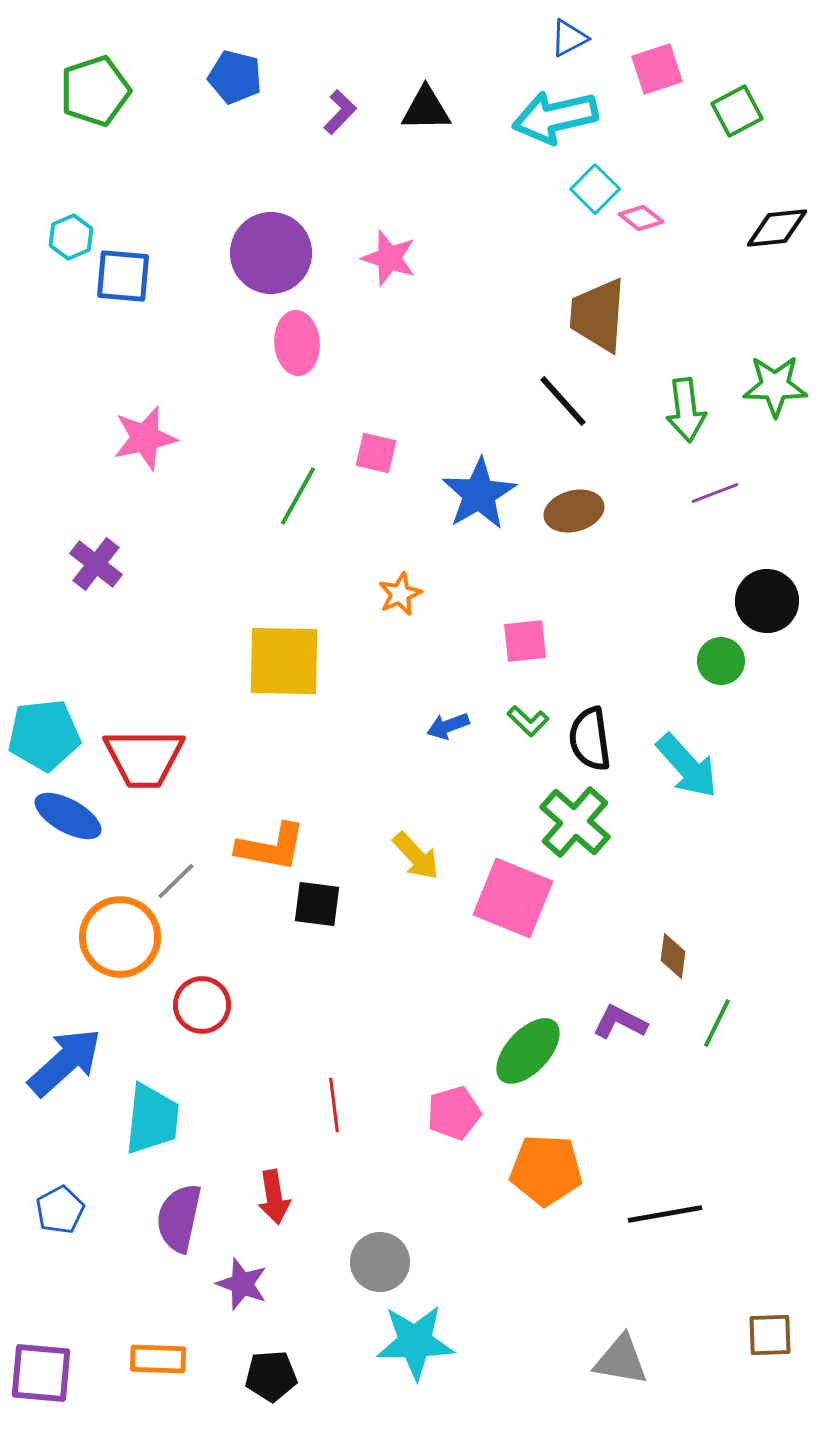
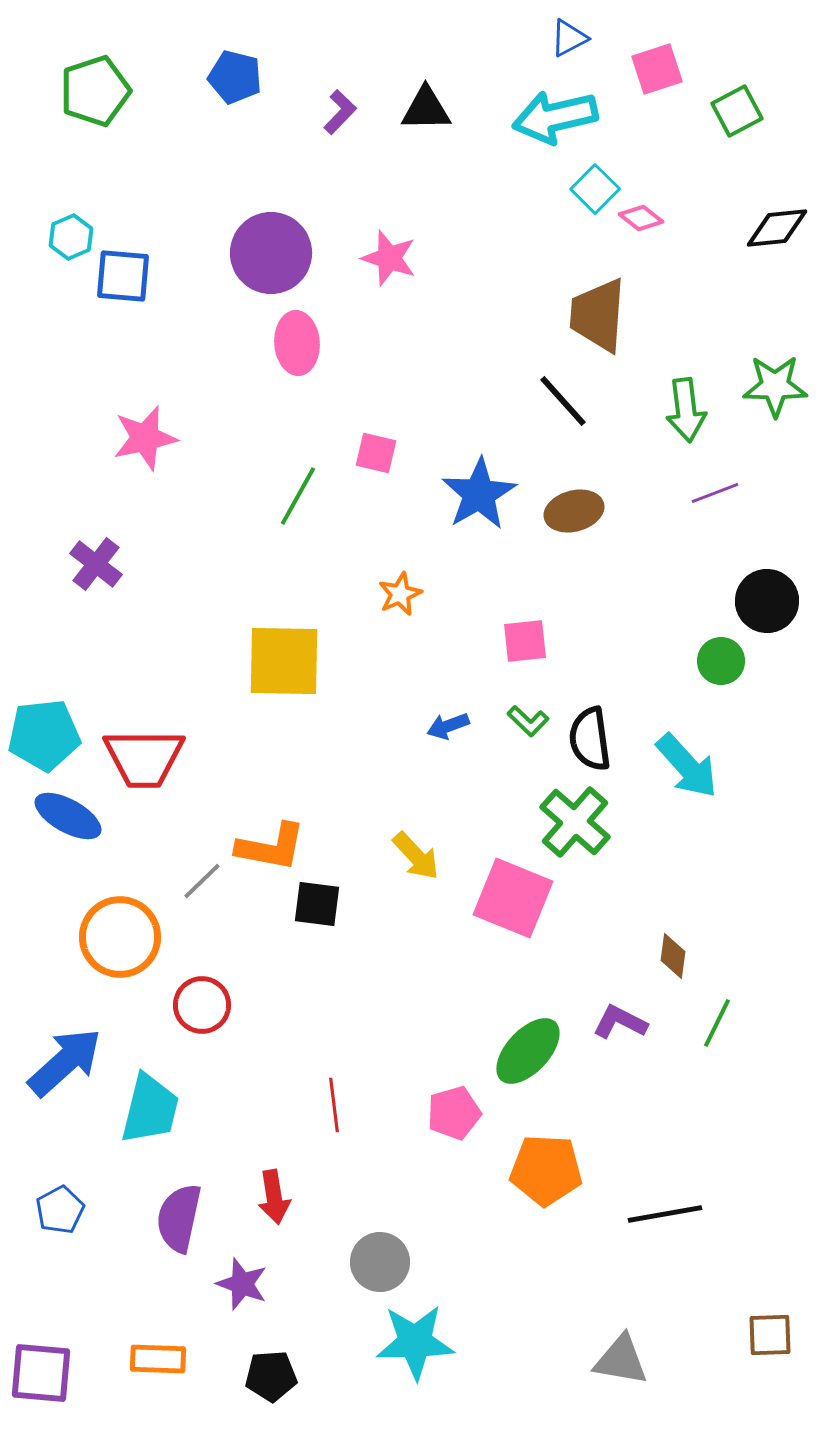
gray line at (176, 881): moved 26 px right
cyan trapezoid at (152, 1119): moved 2 px left, 10 px up; rotated 8 degrees clockwise
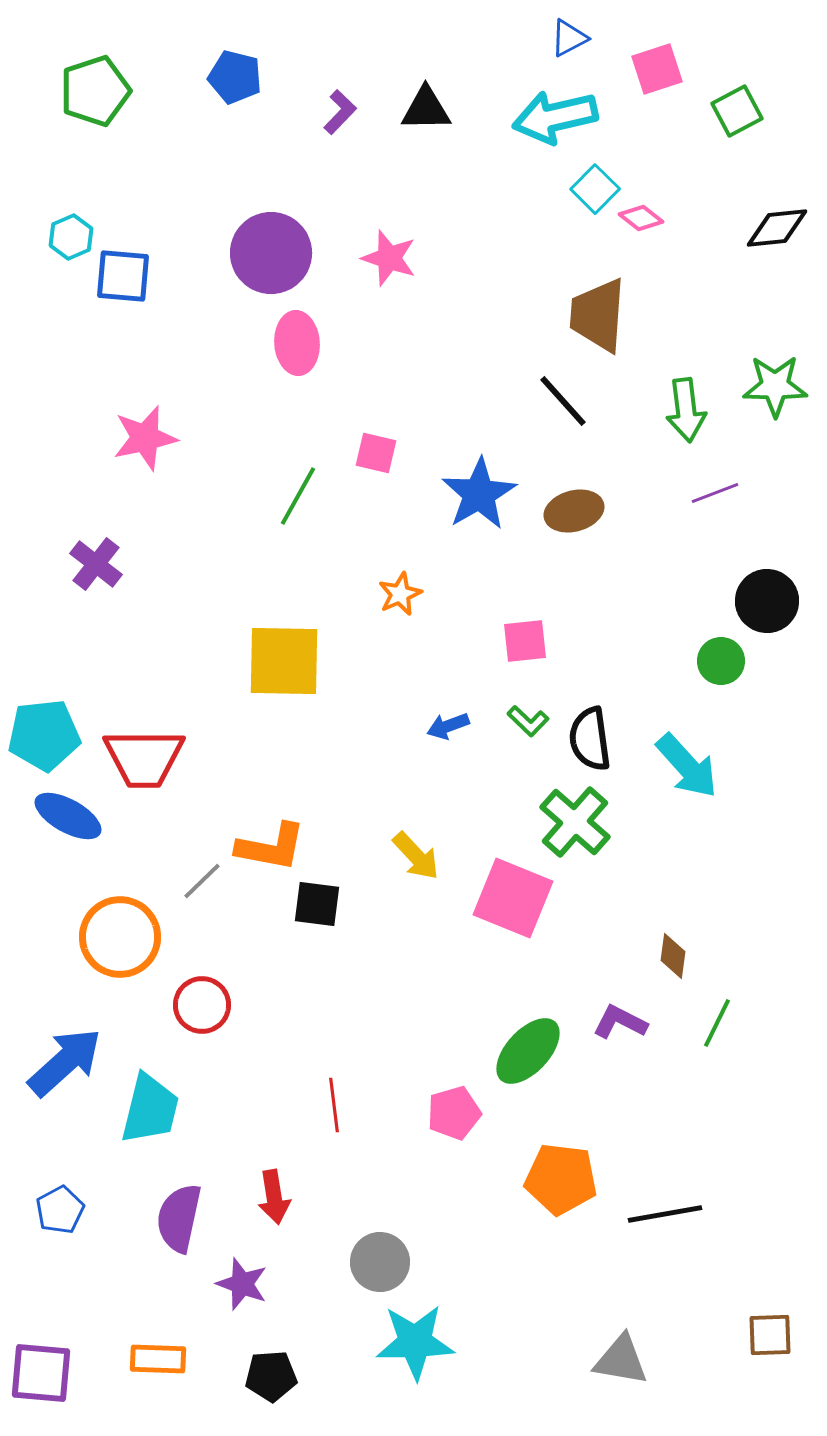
orange pentagon at (546, 1170): moved 15 px right, 9 px down; rotated 4 degrees clockwise
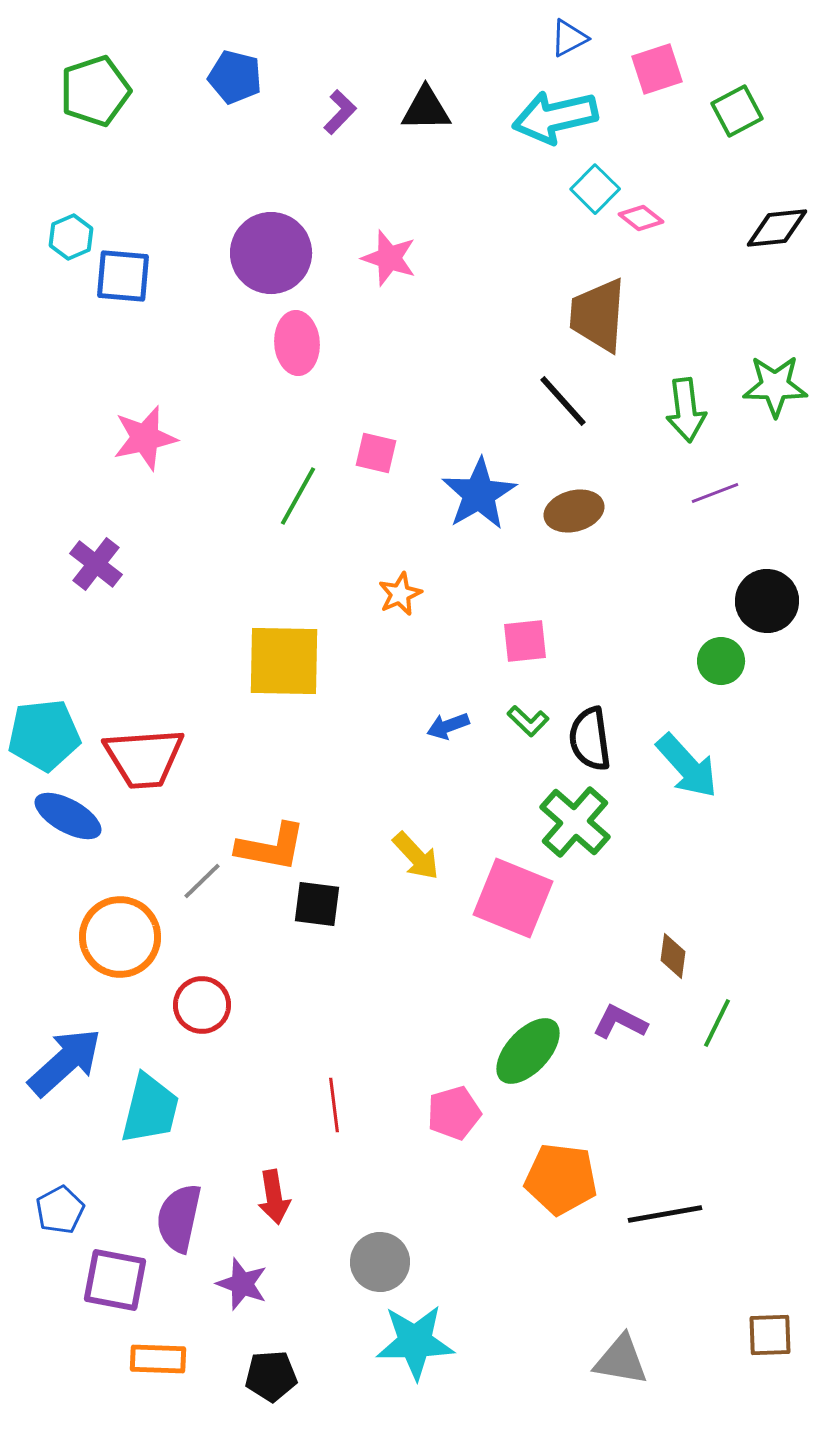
red trapezoid at (144, 758): rotated 4 degrees counterclockwise
purple square at (41, 1373): moved 74 px right, 93 px up; rotated 6 degrees clockwise
